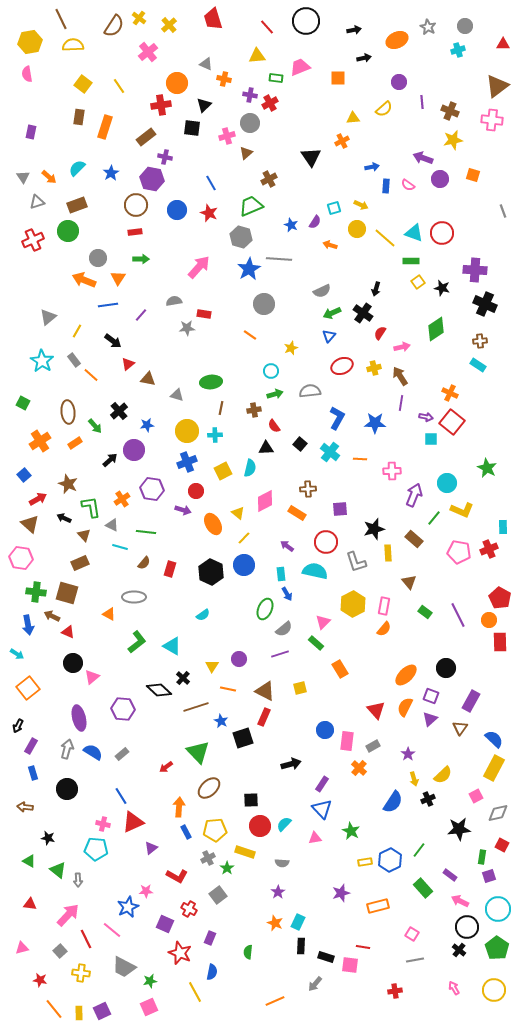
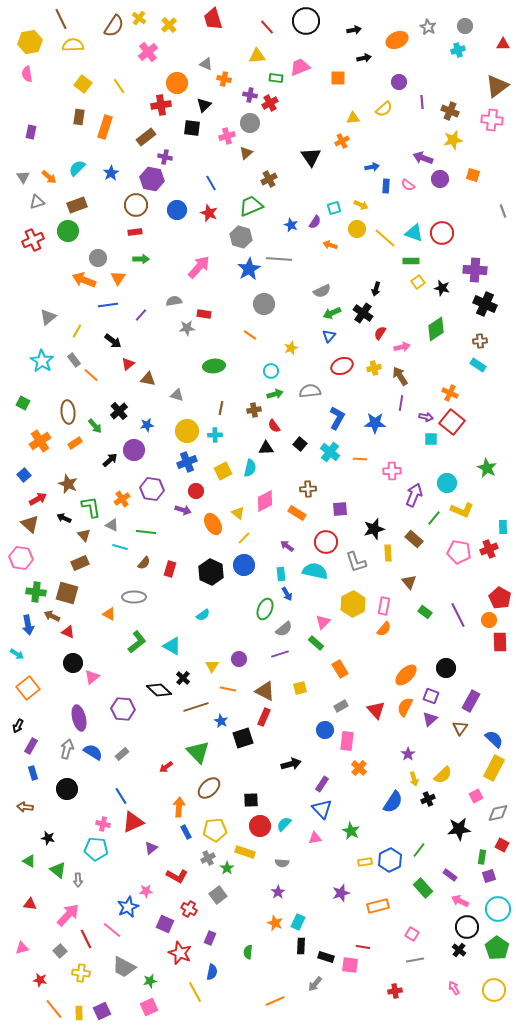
green ellipse at (211, 382): moved 3 px right, 16 px up
gray rectangle at (373, 746): moved 32 px left, 40 px up
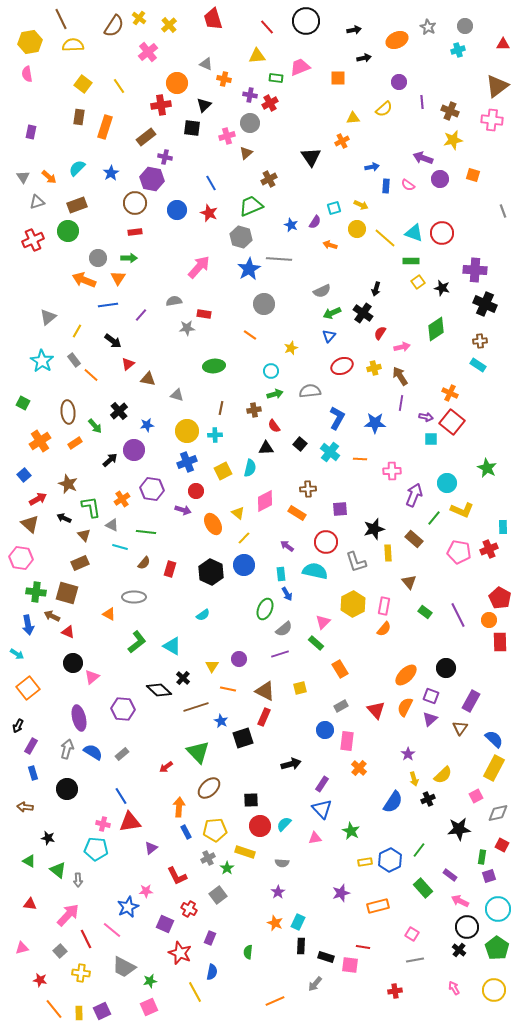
brown circle at (136, 205): moved 1 px left, 2 px up
green arrow at (141, 259): moved 12 px left, 1 px up
red triangle at (133, 822): moved 3 px left; rotated 15 degrees clockwise
red L-shape at (177, 876): rotated 35 degrees clockwise
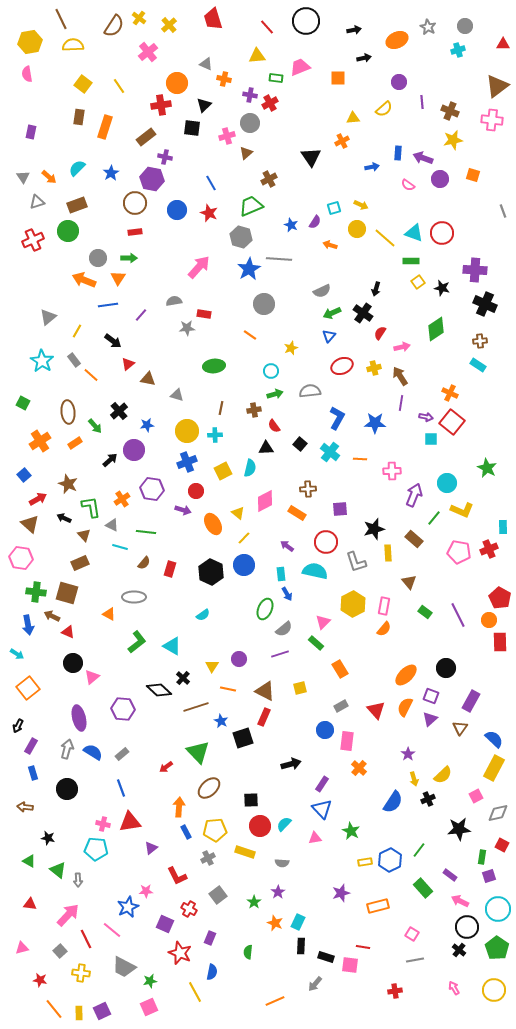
blue rectangle at (386, 186): moved 12 px right, 33 px up
blue line at (121, 796): moved 8 px up; rotated 12 degrees clockwise
green star at (227, 868): moved 27 px right, 34 px down
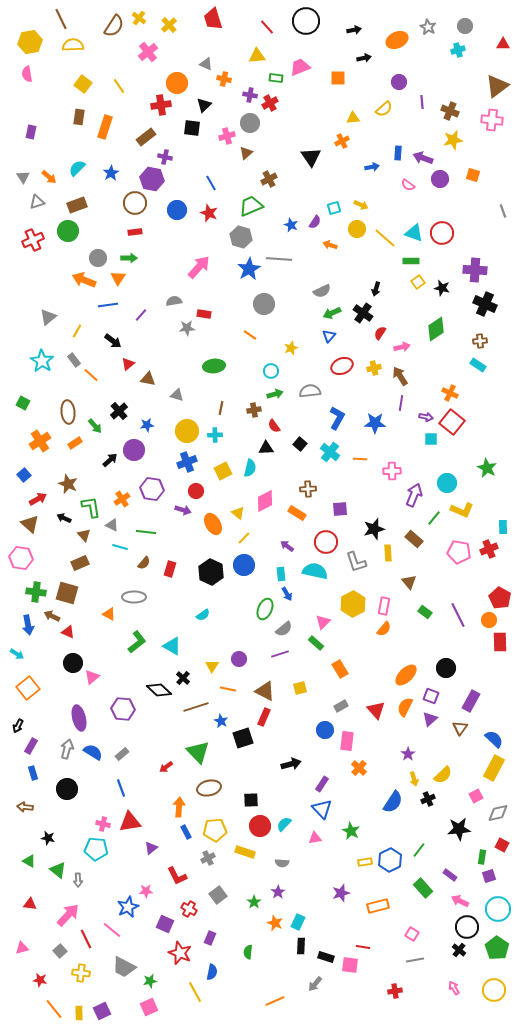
brown ellipse at (209, 788): rotated 30 degrees clockwise
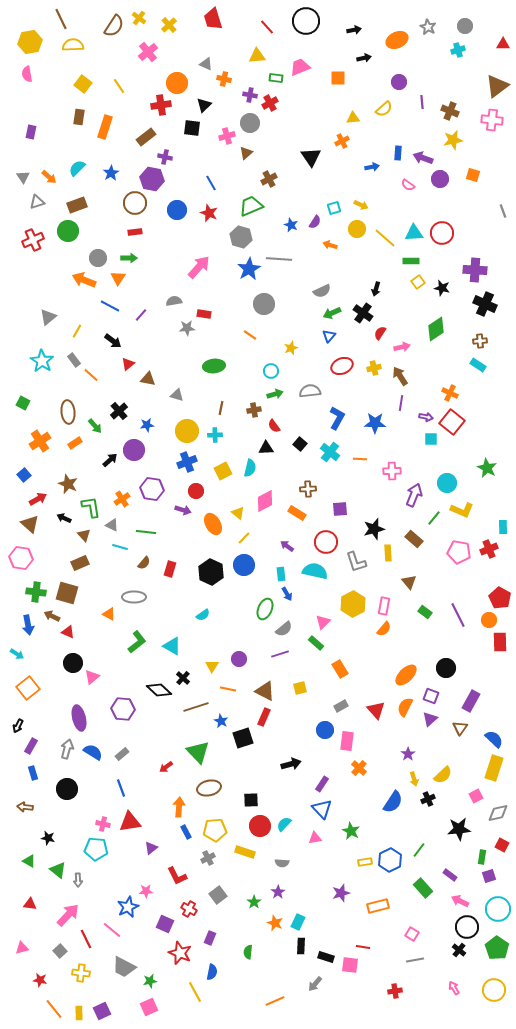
cyan triangle at (414, 233): rotated 24 degrees counterclockwise
blue line at (108, 305): moved 2 px right, 1 px down; rotated 36 degrees clockwise
yellow rectangle at (494, 768): rotated 10 degrees counterclockwise
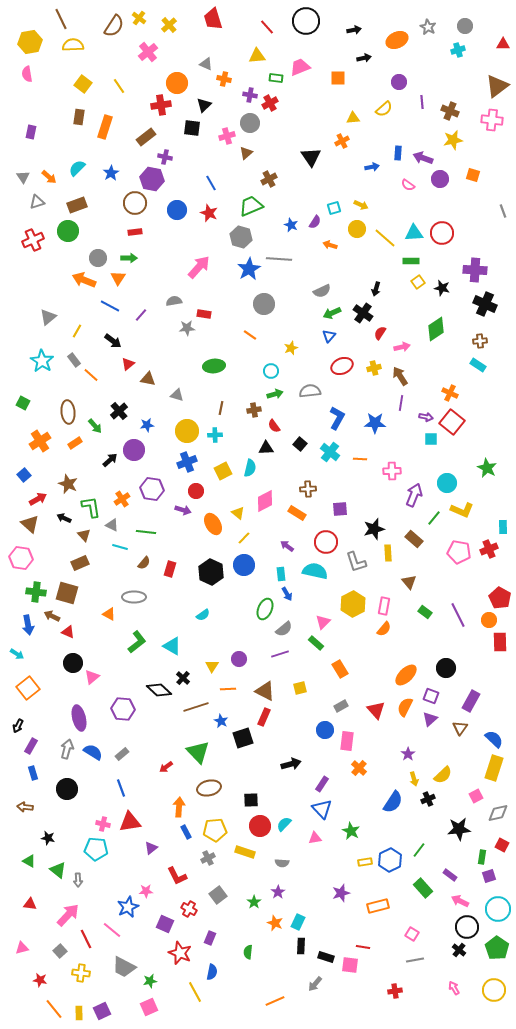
orange line at (228, 689): rotated 14 degrees counterclockwise
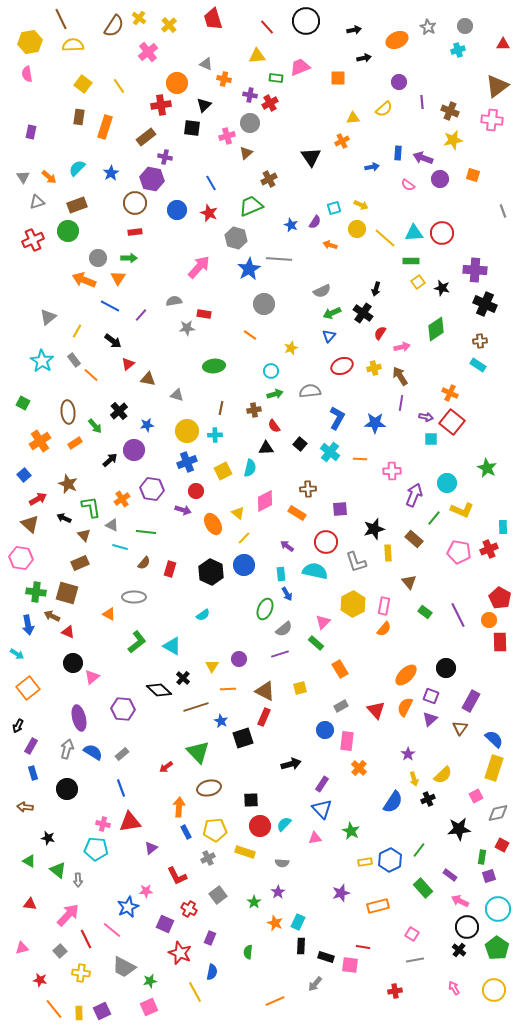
gray hexagon at (241, 237): moved 5 px left, 1 px down
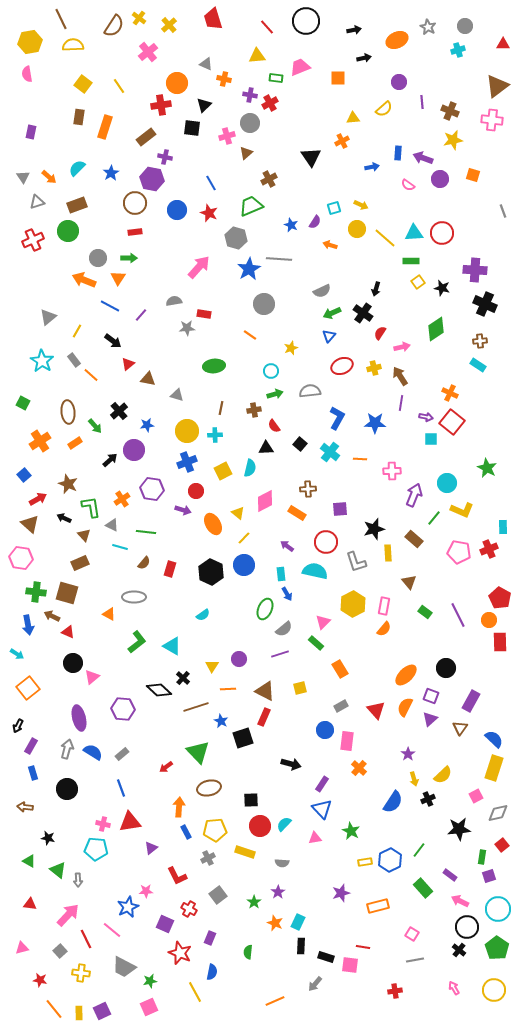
black arrow at (291, 764): rotated 30 degrees clockwise
red square at (502, 845): rotated 24 degrees clockwise
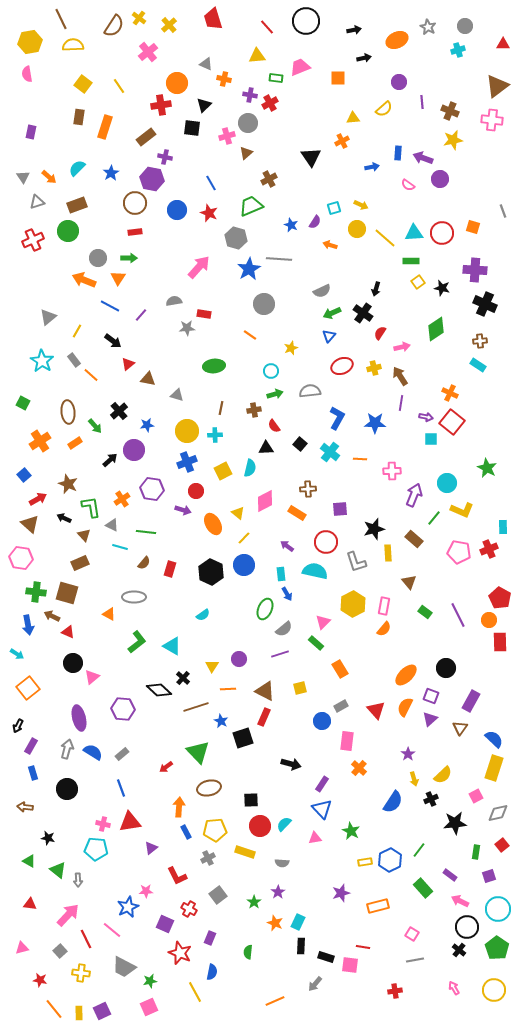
gray circle at (250, 123): moved 2 px left
orange square at (473, 175): moved 52 px down
blue circle at (325, 730): moved 3 px left, 9 px up
black cross at (428, 799): moved 3 px right
black star at (459, 829): moved 4 px left, 6 px up
green rectangle at (482, 857): moved 6 px left, 5 px up
